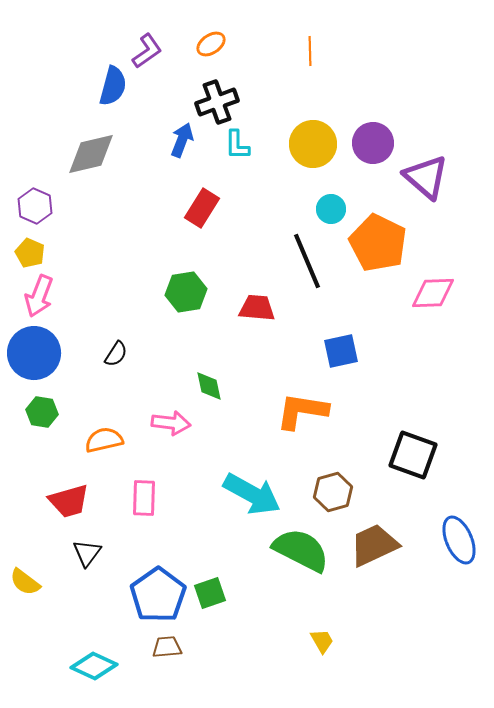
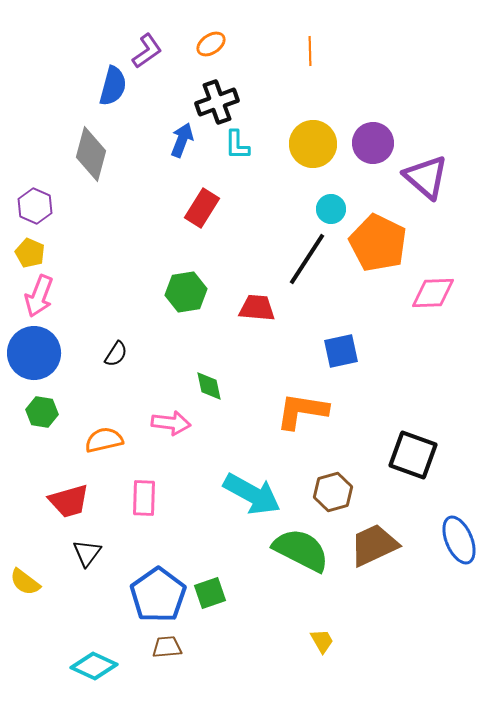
gray diamond at (91, 154): rotated 62 degrees counterclockwise
black line at (307, 261): moved 2 px up; rotated 56 degrees clockwise
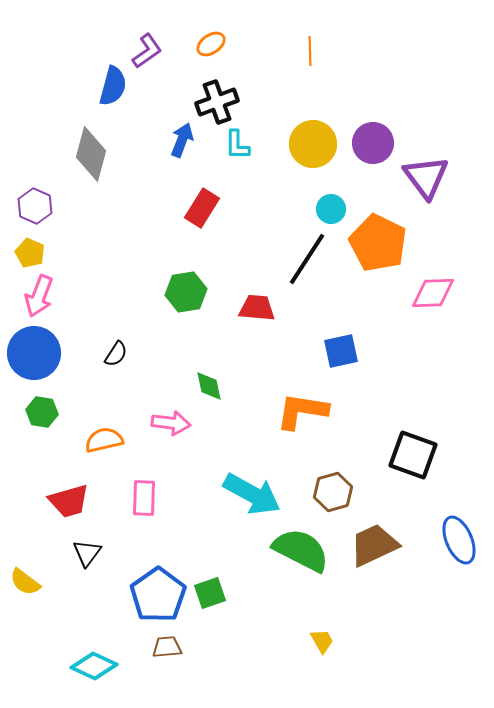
purple triangle at (426, 177): rotated 12 degrees clockwise
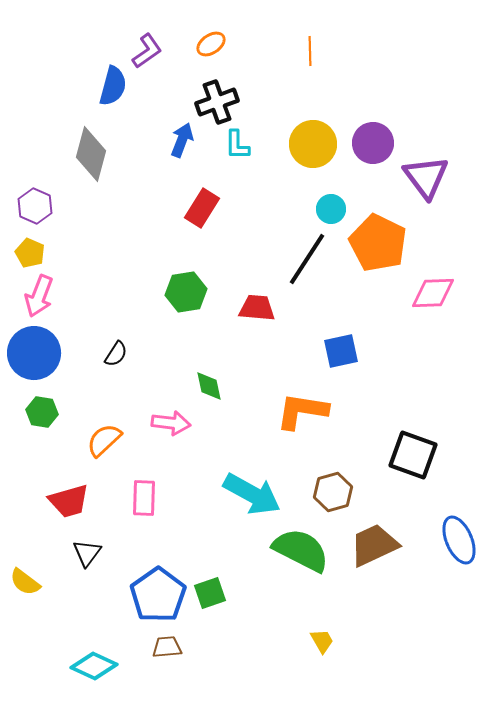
orange semicircle at (104, 440): rotated 30 degrees counterclockwise
